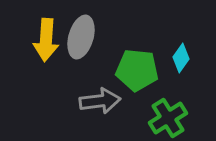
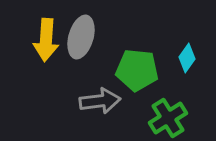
cyan diamond: moved 6 px right
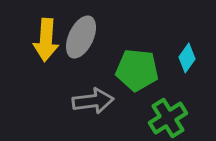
gray ellipse: rotated 9 degrees clockwise
gray arrow: moved 7 px left
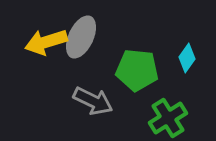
yellow arrow: moved 2 px down; rotated 69 degrees clockwise
gray arrow: rotated 33 degrees clockwise
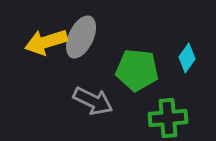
green cross: rotated 27 degrees clockwise
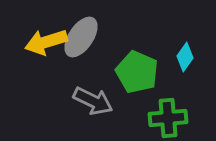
gray ellipse: rotated 9 degrees clockwise
cyan diamond: moved 2 px left, 1 px up
green pentagon: moved 2 px down; rotated 18 degrees clockwise
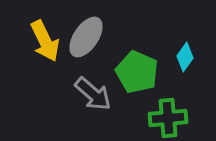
gray ellipse: moved 5 px right
yellow arrow: moved 1 px left, 1 px up; rotated 99 degrees counterclockwise
gray arrow: moved 7 px up; rotated 15 degrees clockwise
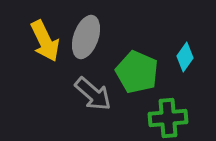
gray ellipse: rotated 15 degrees counterclockwise
